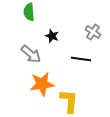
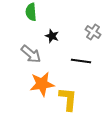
green semicircle: moved 2 px right
black line: moved 2 px down
yellow L-shape: moved 1 px left, 2 px up
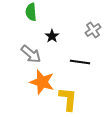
gray cross: moved 2 px up; rotated 21 degrees clockwise
black star: rotated 16 degrees clockwise
black line: moved 1 px left, 1 px down
orange star: moved 2 px up; rotated 25 degrees clockwise
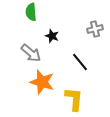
gray cross: moved 2 px right, 1 px up; rotated 21 degrees clockwise
black star: rotated 16 degrees counterclockwise
gray arrow: moved 1 px up
black line: rotated 42 degrees clockwise
yellow L-shape: moved 6 px right
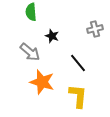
gray arrow: moved 1 px left, 1 px up
black line: moved 2 px left, 1 px down
yellow L-shape: moved 4 px right, 3 px up
